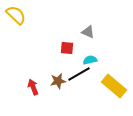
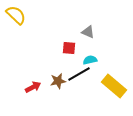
red square: moved 2 px right
red arrow: rotated 84 degrees clockwise
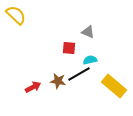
brown star: rotated 21 degrees clockwise
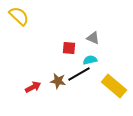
yellow semicircle: moved 3 px right, 1 px down
gray triangle: moved 5 px right, 6 px down
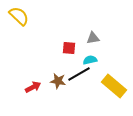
gray triangle: rotated 32 degrees counterclockwise
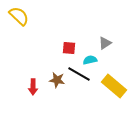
gray triangle: moved 12 px right, 5 px down; rotated 24 degrees counterclockwise
black line: rotated 60 degrees clockwise
brown star: moved 1 px left, 1 px up
red arrow: rotated 119 degrees clockwise
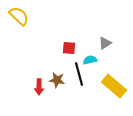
black line: rotated 45 degrees clockwise
red arrow: moved 6 px right
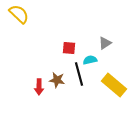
yellow semicircle: moved 2 px up
yellow rectangle: moved 1 px up
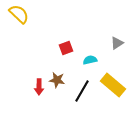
gray triangle: moved 12 px right
red square: moved 3 px left; rotated 24 degrees counterclockwise
black line: moved 3 px right, 17 px down; rotated 45 degrees clockwise
yellow rectangle: moved 1 px left
